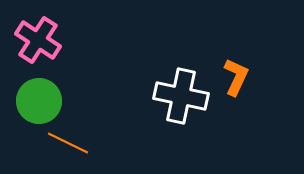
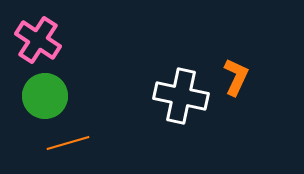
green circle: moved 6 px right, 5 px up
orange line: rotated 42 degrees counterclockwise
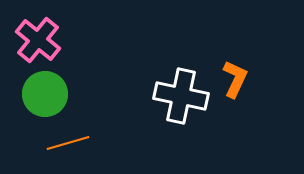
pink cross: rotated 6 degrees clockwise
orange L-shape: moved 1 px left, 2 px down
green circle: moved 2 px up
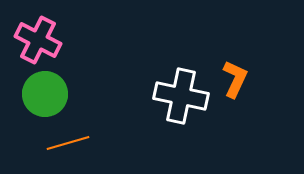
pink cross: rotated 12 degrees counterclockwise
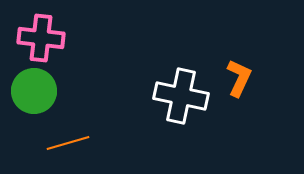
pink cross: moved 3 px right, 2 px up; rotated 21 degrees counterclockwise
orange L-shape: moved 4 px right, 1 px up
green circle: moved 11 px left, 3 px up
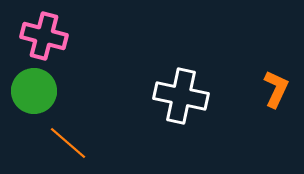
pink cross: moved 3 px right, 2 px up; rotated 9 degrees clockwise
orange L-shape: moved 37 px right, 11 px down
orange line: rotated 57 degrees clockwise
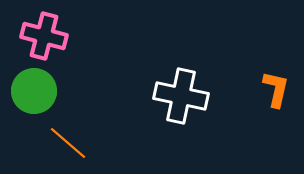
orange L-shape: rotated 12 degrees counterclockwise
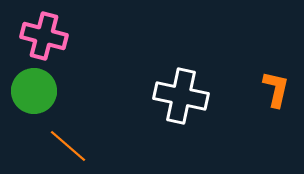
orange line: moved 3 px down
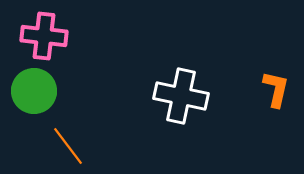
pink cross: rotated 9 degrees counterclockwise
orange line: rotated 12 degrees clockwise
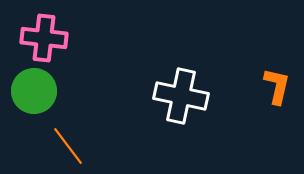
pink cross: moved 2 px down
orange L-shape: moved 1 px right, 3 px up
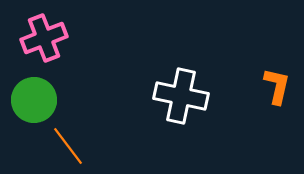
pink cross: rotated 27 degrees counterclockwise
green circle: moved 9 px down
